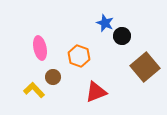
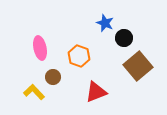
black circle: moved 2 px right, 2 px down
brown square: moved 7 px left, 1 px up
yellow L-shape: moved 2 px down
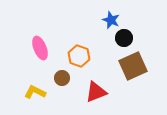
blue star: moved 6 px right, 3 px up
pink ellipse: rotated 10 degrees counterclockwise
brown square: moved 5 px left; rotated 16 degrees clockwise
brown circle: moved 9 px right, 1 px down
yellow L-shape: moved 1 px right; rotated 20 degrees counterclockwise
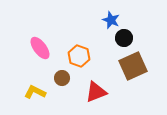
pink ellipse: rotated 15 degrees counterclockwise
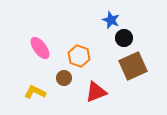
brown circle: moved 2 px right
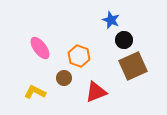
black circle: moved 2 px down
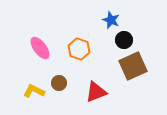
orange hexagon: moved 7 px up
brown circle: moved 5 px left, 5 px down
yellow L-shape: moved 1 px left, 1 px up
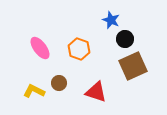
black circle: moved 1 px right, 1 px up
red triangle: rotated 40 degrees clockwise
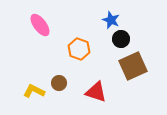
black circle: moved 4 px left
pink ellipse: moved 23 px up
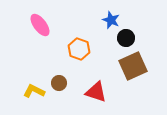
black circle: moved 5 px right, 1 px up
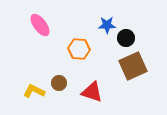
blue star: moved 4 px left, 5 px down; rotated 24 degrees counterclockwise
orange hexagon: rotated 15 degrees counterclockwise
red triangle: moved 4 px left
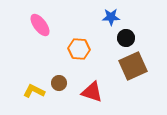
blue star: moved 4 px right, 8 px up
